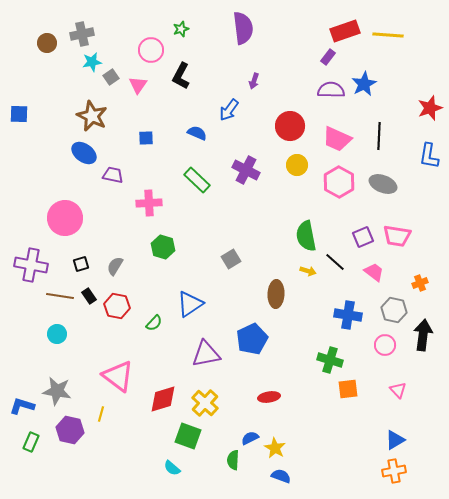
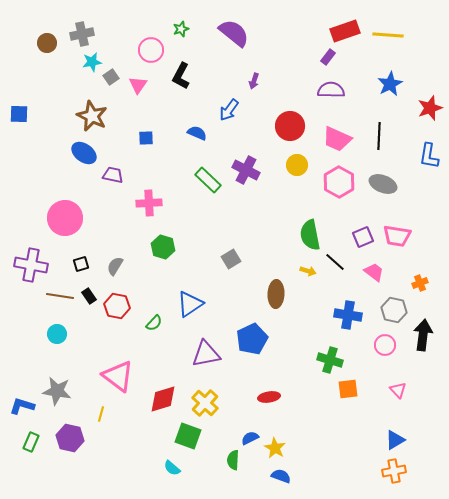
purple semicircle at (243, 28): moved 9 px left, 5 px down; rotated 44 degrees counterclockwise
blue star at (364, 84): moved 26 px right
green rectangle at (197, 180): moved 11 px right
green semicircle at (306, 236): moved 4 px right, 1 px up
purple hexagon at (70, 430): moved 8 px down
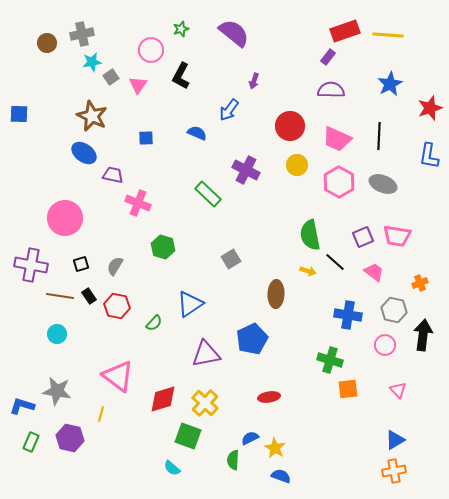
green rectangle at (208, 180): moved 14 px down
pink cross at (149, 203): moved 11 px left; rotated 25 degrees clockwise
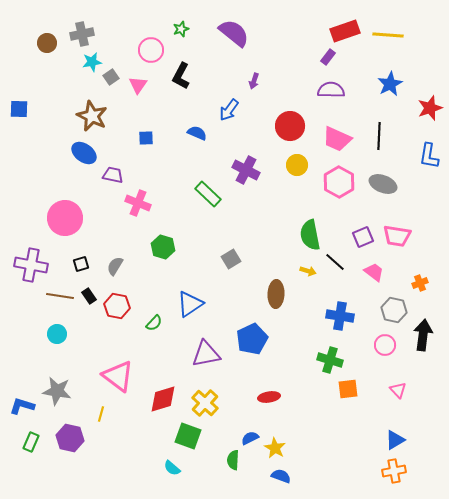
blue square at (19, 114): moved 5 px up
blue cross at (348, 315): moved 8 px left, 1 px down
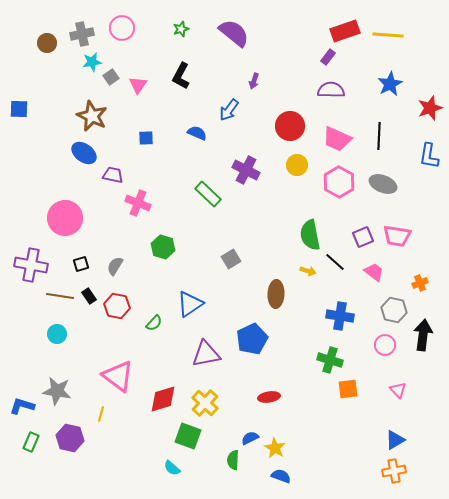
pink circle at (151, 50): moved 29 px left, 22 px up
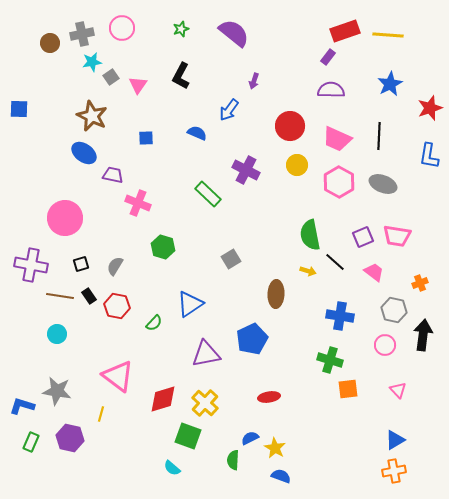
brown circle at (47, 43): moved 3 px right
